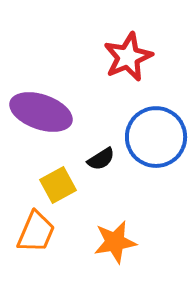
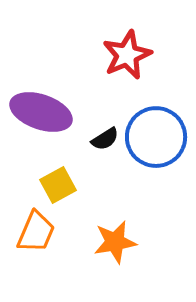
red star: moved 1 px left, 2 px up
black semicircle: moved 4 px right, 20 px up
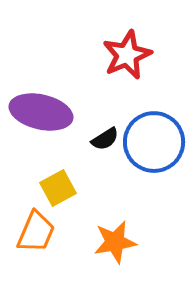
purple ellipse: rotated 6 degrees counterclockwise
blue circle: moved 2 px left, 5 px down
yellow square: moved 3 px down
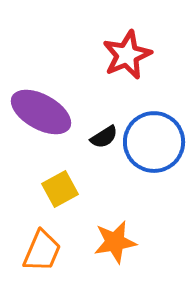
purple ellipse: rotated 16 degrees clockwise
black semicircle: moved 1 px left, 2 px up
yellow square: moved 2 px right, 1 px down
orange trapezoid: moved 6 px right, 19 px down
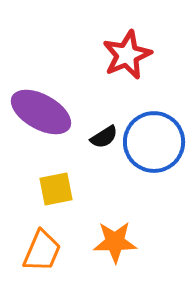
yellow square: moved 4 px left; rotated 18 degrees clockwise
orange star: rotated 9 degrees clockwise
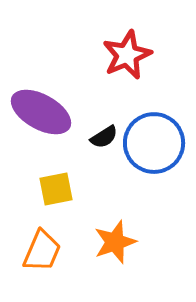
blue circle: moved 1 px down
orange star: rotated 18 degrees counterclockwise
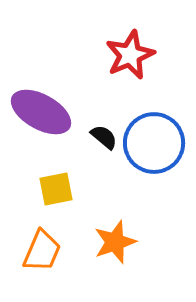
red star: moved 3 px right
black semicircle: rotated 108 degrees counterclockwise
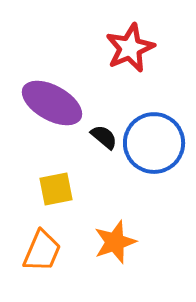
red star: moved 7 px up
purple ellipse: moved 11 px right, 9 px up
